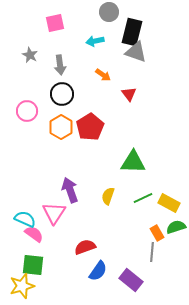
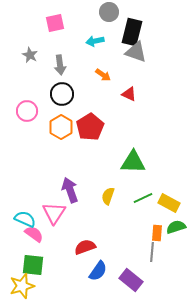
red triangle: rotated 28 degrees counterclockwise
orange rectangle: rotated 35 degrees clockwise
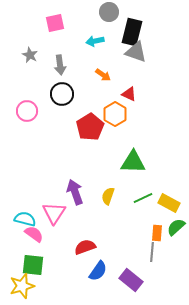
orange hexagon: moved 54 px right, 13 px up
purple arrow: moved 5 px right, 2 px down
cyan semicircle: rotated 10 degrees counterclockwise
green semicircle: rotated 24 degrees counterclockwise
